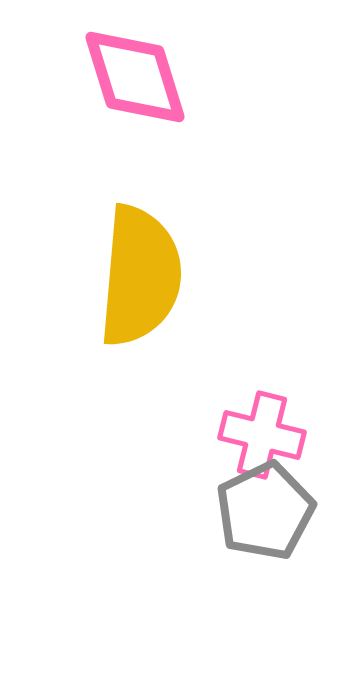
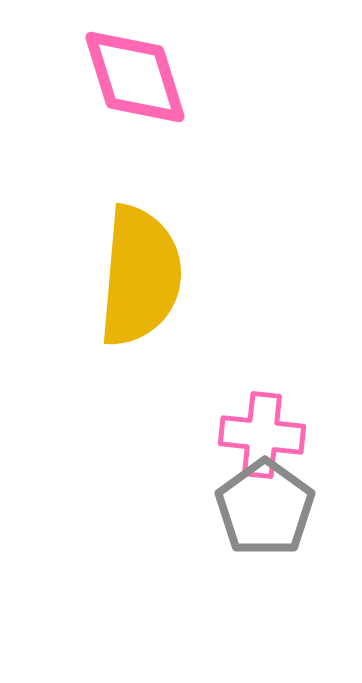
pink cross: rotated 8 degrees counterclockwise
gray pentagon: moved 3 px up; rotated 10 degrees counterclockwise
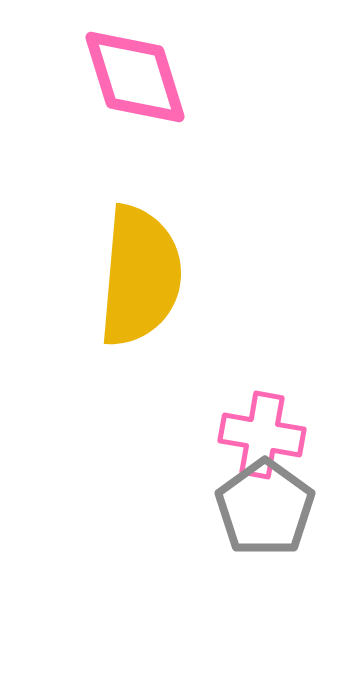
pink cross: rotated 4 degrees clockwise
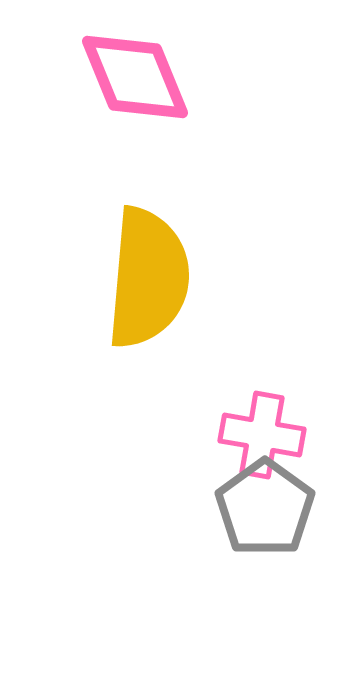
pink diamond: rotated 5 degrees counterclockwise
yellow semicircle: moved 8 px right, 2 px down
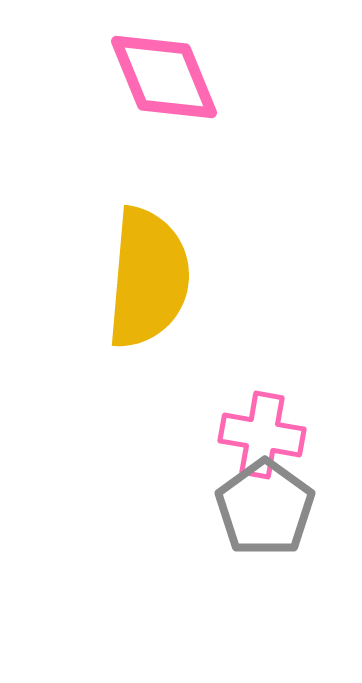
pink diamond: moved 29 px right
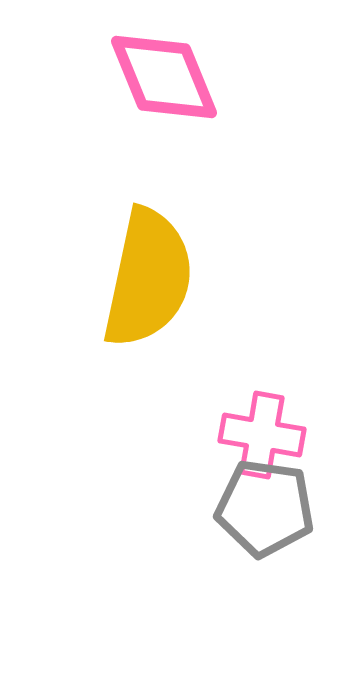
yellow semicircle: rotated 7 degrees clockwise
gray pentagon: rotated 28 degrees counterclockwise
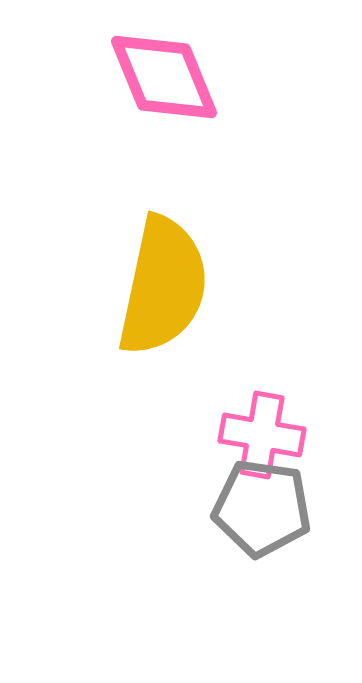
yellow semicircle: moved 15 px right, 8 px down
gray pentagon: moved 3 px left
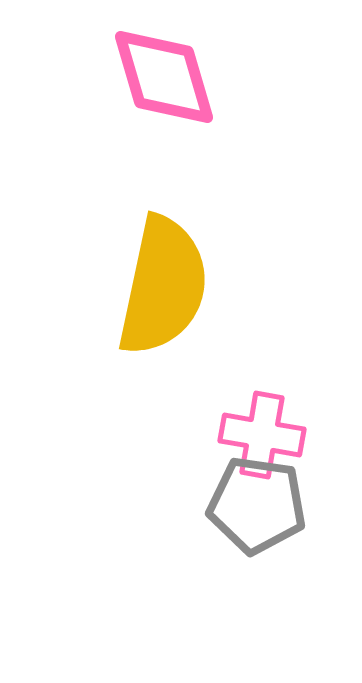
pink diamond: rotated 6 degrees clockwise
gray pentagon: moved 5 px left, 3 px up
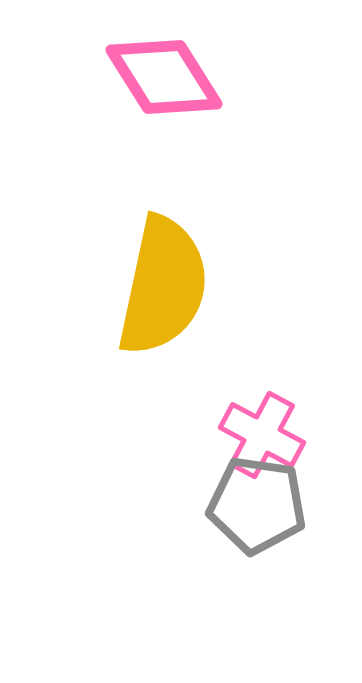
pink diamond: rotated 16 degrees counterclockwise
pink cross: rotated 18 degrees clockwise
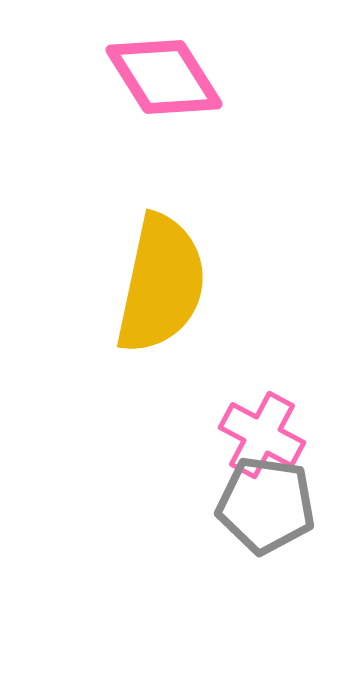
yellow semicircle: moved 2 px left, 2 px up
gray pentagon: moved 9 px right
